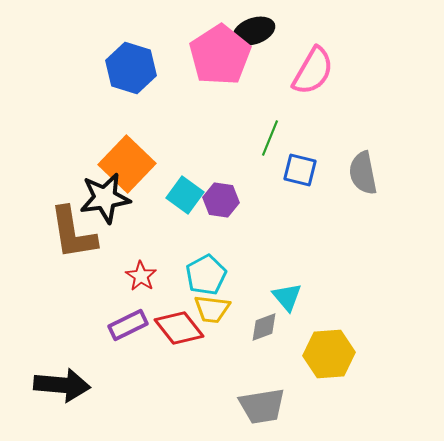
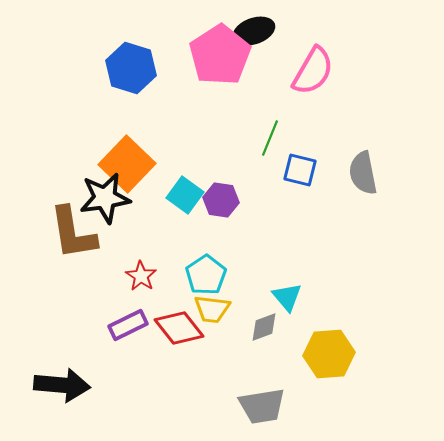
cyan pentagon: rotated 6 degrees counterclockwise
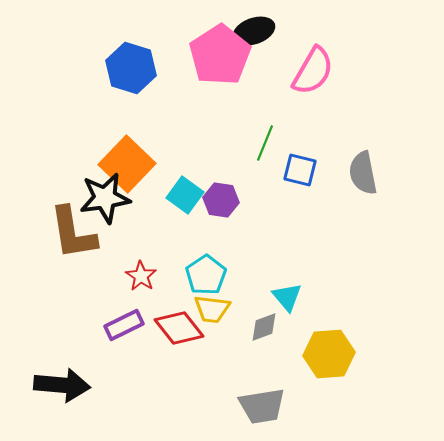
green line: moved 5 px left, 5 px down
purple rectangle: moved 4 px left
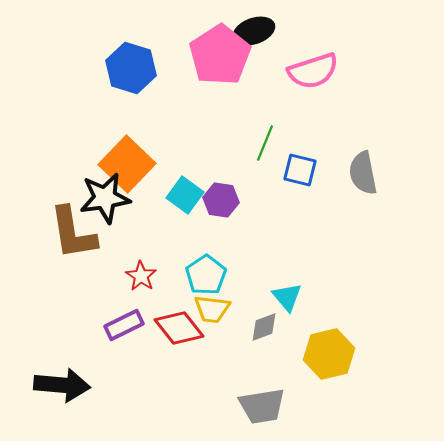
pink semicircle: rotated 42 degrees clockwise
yellow hexagon: rotated 9 degrees counterclockwise
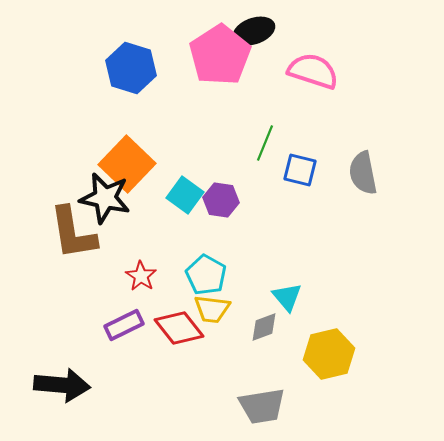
pink semicircle: rotated 144 degrees counterclockwise
black star: rotated 21 degrees clockwise
cyan pentagon: rotated 9 degrees counterclockwise
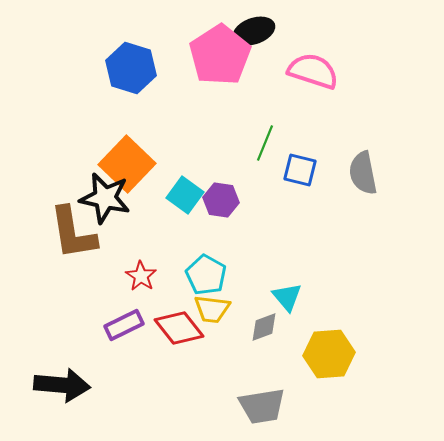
yellow hexagon: rotated 9 degrees clockwise
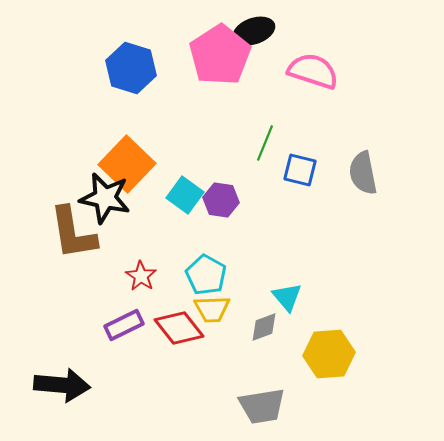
yellow trapezoid: rotated 9 degrees counterclockwise
